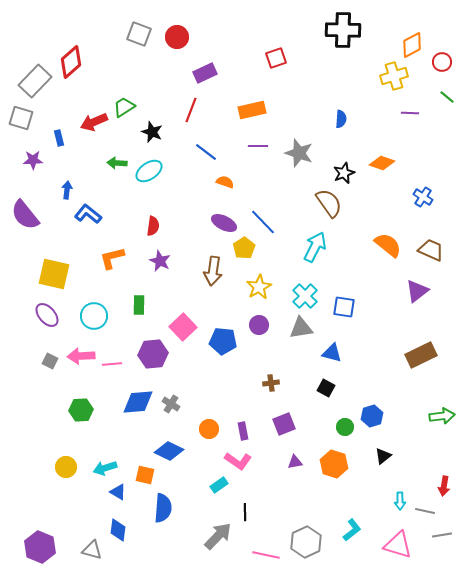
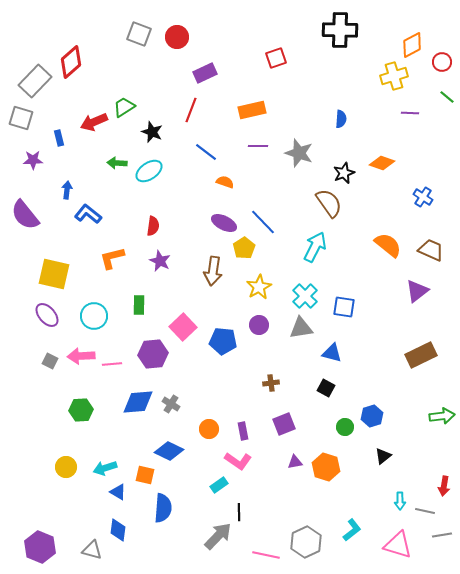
black cross at (343, 30): moved 3 px left
orange hexagon at (334, 464): moved 8 px left, 3 px down
black line at (245, 512): moved 6 px left
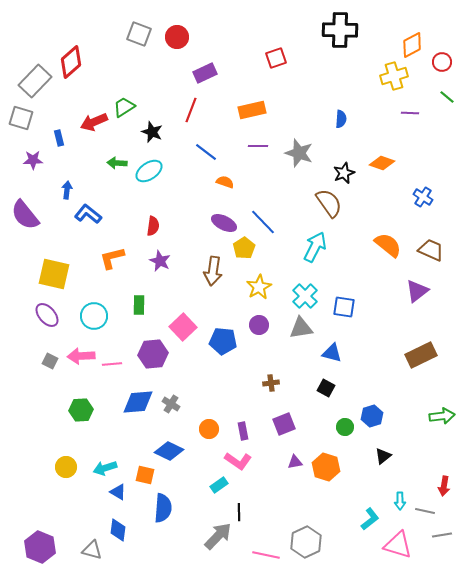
cyan L-shape at (352, 530): moved 18 px right, 11 px up
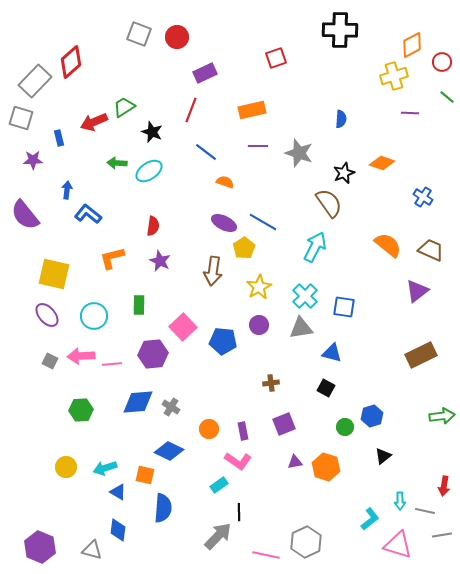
blue line at (263, 222): rotated 16 degrees counterclockwise
gray cross at (171, 404): moved 3 px down
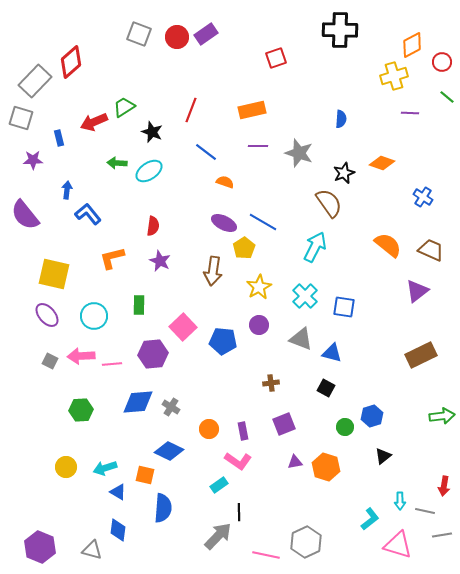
purple rectangle at (205, 73): moved 1 px right, 39 px up; rotated 10 degrees counterclockwise
blue L-shape at (88, 214): rotated 12 degrees clockwise
gray triangle at (301, 328): moved 11 px down; rotated 30 degrees clockwise
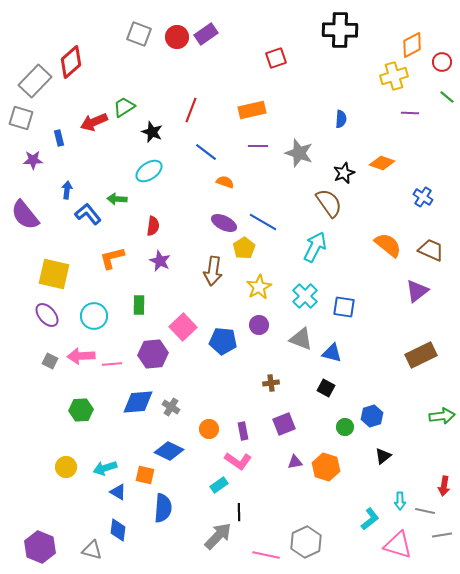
green arrow at (117, 163): moved 36 px down
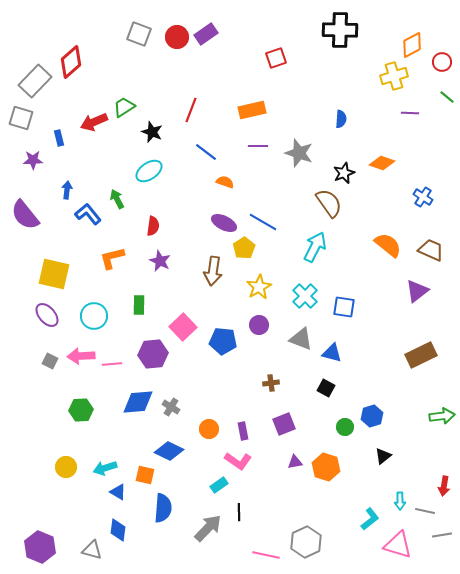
green arrow at (117, 199): rotated 60 degrees clockwise
gray arrow at (218, 536): moved 10 px left, 8 px up
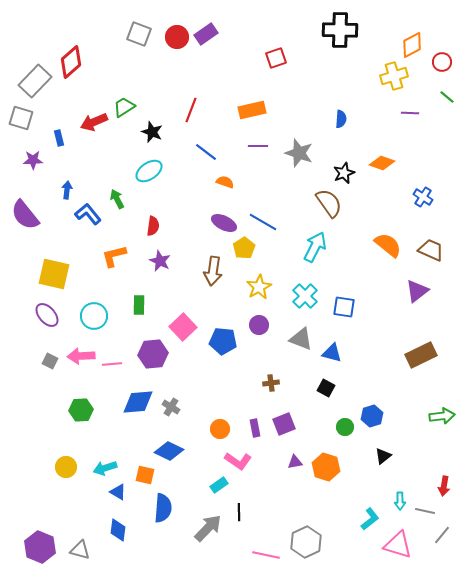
orange L-shape at (112, 258): moved 2 px right, 2 px up
orange circle at (209, 429): moved 11 px right
purple rectangle at (243, 431): moved 12 px right, 3 px up
gray line at (442, 535): rotated 42 degrees counterclockwise
gray triangle at (92, 550): moved 12 px left
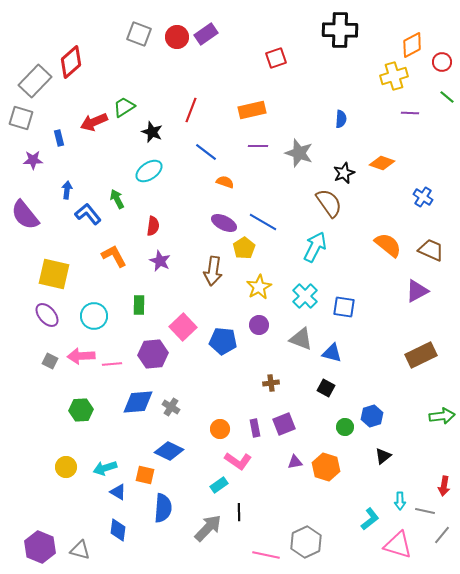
orange L-shape at (114, 256): rotated 76 degrees clockwise
purple triangle at (417, 291): rotated 10 degrees clockwise
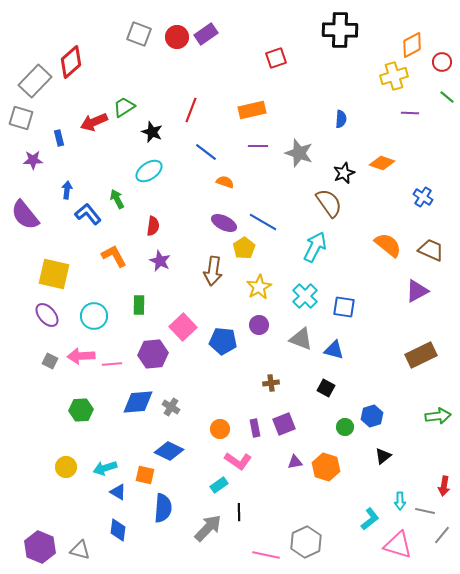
blue triangle at (332, 353): moved 2 px right, 3 px up
green arrow at (442, 416): moved 4 px left
